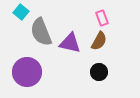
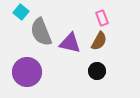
black circle: moved 2 px left, 1 px up
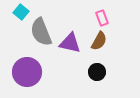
black circle: moved 1 px down
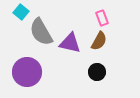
gray semicircle: rotated 8 degrees counterclockwise
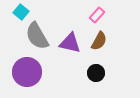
pink rectangle: moved 5 px left, 3 px up; rotated 63 degrees clockwise
gray semicircle: moved 4 px left, 4 px down
black circle: moved 1 px left, 1 px down
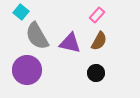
purple circle: moved 2 px up
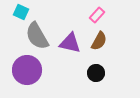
cyan square: rotated 14 degrees counterclockwise
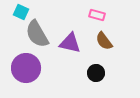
pink rectangle: rotated 63 degrees clockwise
gray semicircle: moved 2 px up
brown semicircle: moved 5 px right; rotated 114 degrees clockwise
purple circle: moved 1 px left, 2 px up
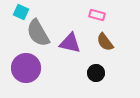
gray semicircle: moved 1 px right, 1 px up
brown semicircle: moved 1 px right, 1 px down
